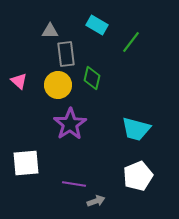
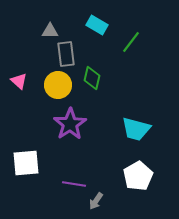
white pentagon: rotated 8 degrees counterclockwise
gray arrow: rotated 144 degrees clockwise
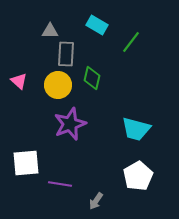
gray rectangle: rotated 10 degrees clockwise
purple star: rotated 12 degrees clockwise
purple line: moved 14 px left
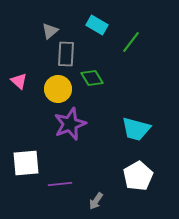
gray triangle: rotated 42 degrees counterclockwise
green diamond: rotated 45 degrees counterclockwise
yellow circle: moved 4 px down
purple line: rotated 15 degrees counterclockwise
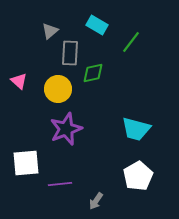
gray rectangle: moved 4 px right, 1 px up
green diamond: moved 1 px right, 5 px up; rotated 70 degrees counterclockwise
purple star: moved 4 px left, 5 px down
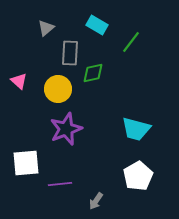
gray triangle: moved 4 px left, 3 px up
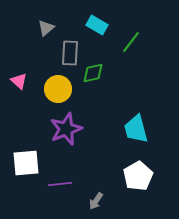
cyan trapezoid: rotated 60 degrees clockwise
